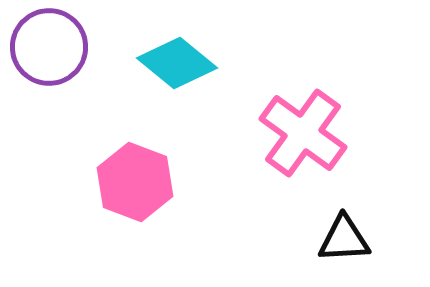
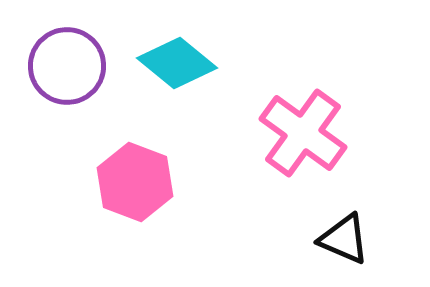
purple circle: moved 18 px right, 19 px down
black triangle: rotated 26 degrees clockwise
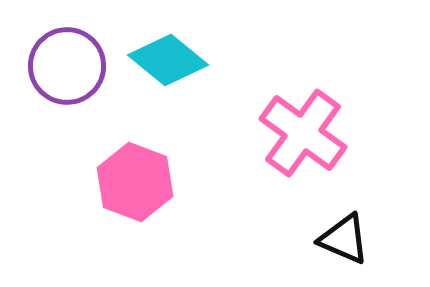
cyan diamond: moved 9 px left, 3 px up
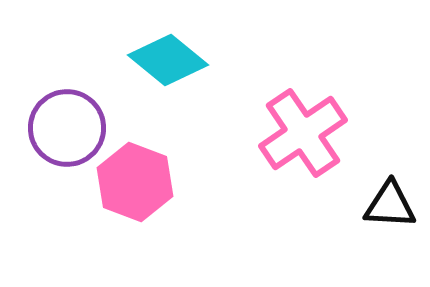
purple circle: moved 62 px down
pink cross: rotated 20 degrees clockwise
black triangle: moved 46 px right, 34 px up; rotated 20 degrees counterclockwise
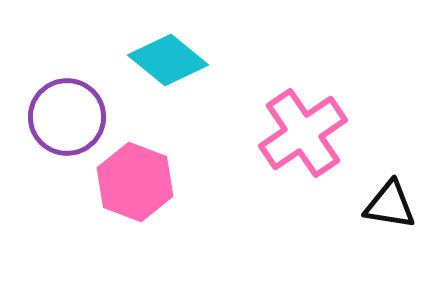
purple circle: moved 11 px up
black triangle: rotated 6 degrees clockwise
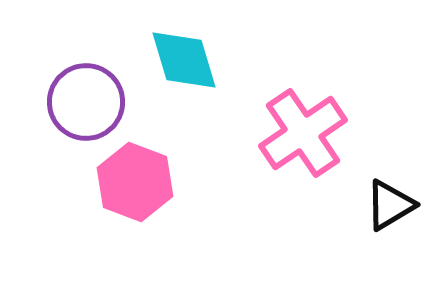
cyan diamond: moved 16 px right; rotated 34 degrees clockwise
purple circle: moved 19 px right, 15 px up
black triangle: rotated 40 degrees counterclockwise
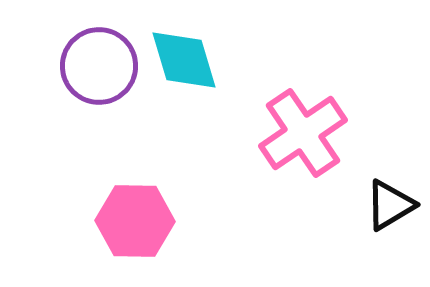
purple circle: moved 13 px right, 36 px up
pink hexagon: moved 39 px down; rotated 20 degrees counterclockwise
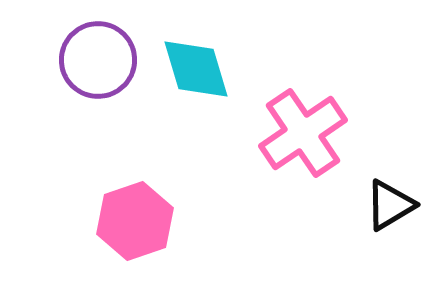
cyan diamond: moved 12 px right, 9 px down
purple circle: moved 1 px left, 6 px up
pink hexagon: rotated 20 degrees counterclockwise
